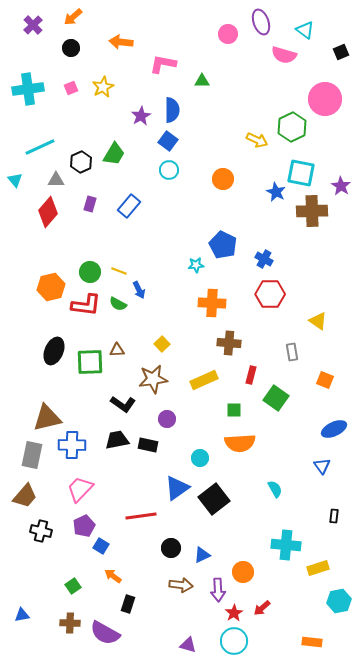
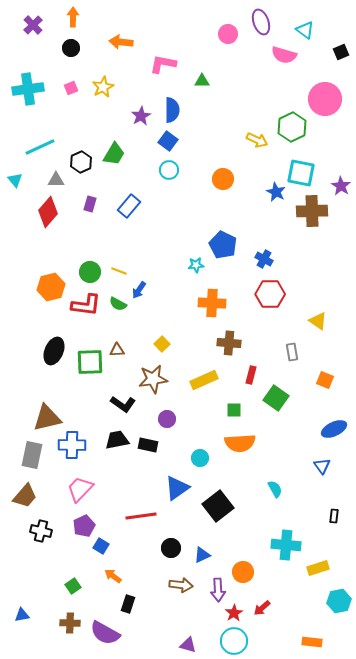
orange arrow at (73, 17): rotated 132 degrees clockwise
blue arrow at (139, 290): rotated 60 degrees clockwise
black square at (214, 499): moved 4 px right, 7 px down
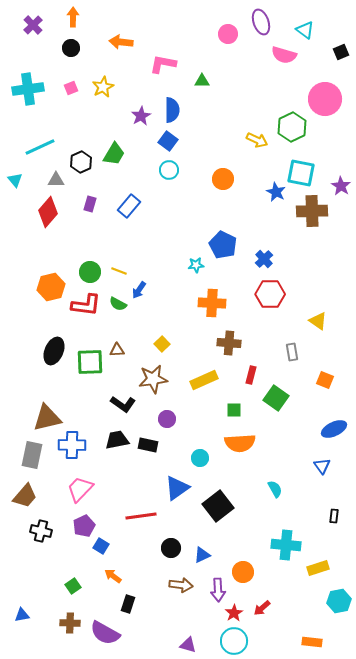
blue cross at (264, 259): rotated 18 degrees clockwise
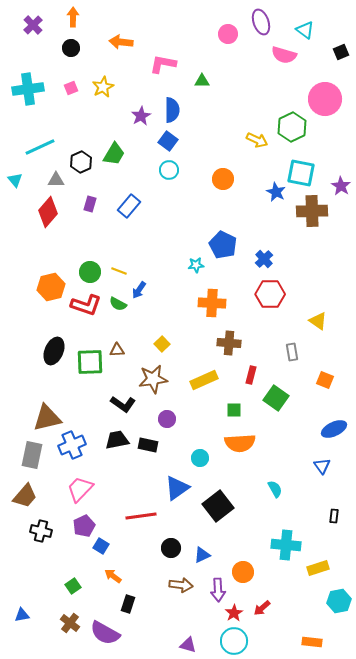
red L-shape at (86, 305): rotated 12 degrees clockwise
blue cross at (72, 445): rotated 24 degrees counterclockwise
brown cross at (70, 623): rotated 36 degrees clockwise
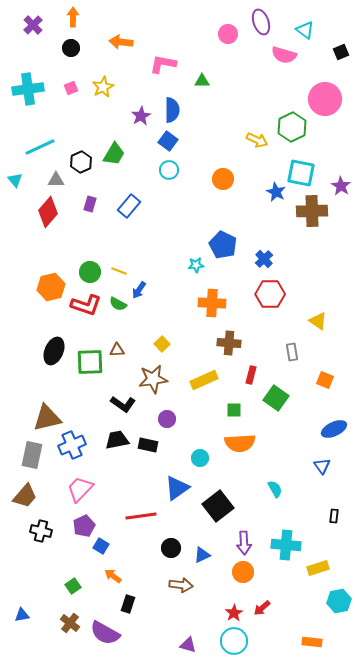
purple arrow at (218, 590): moved 26 px right, 47 px up
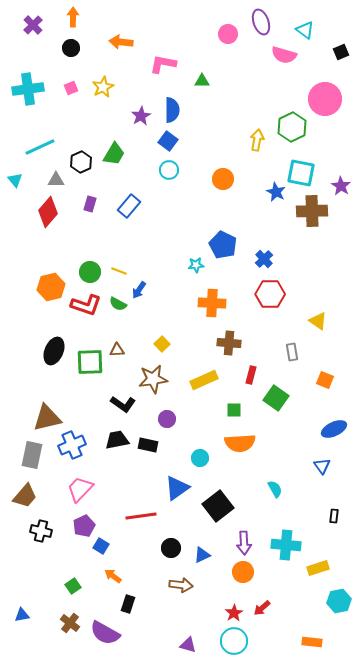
yellow arrow at (257, 140): rotated 105 degrees counterclockwise
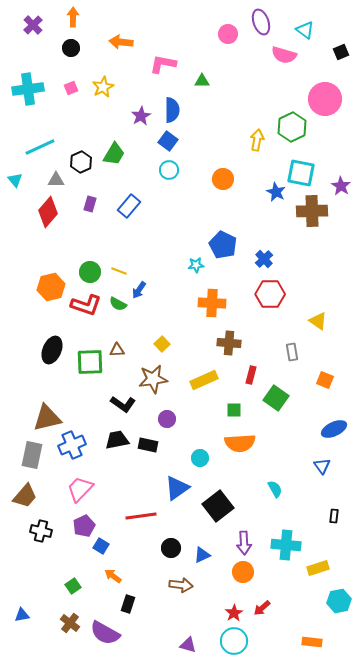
black ellipse at (54, 351): moved 2 px left, 1 px up
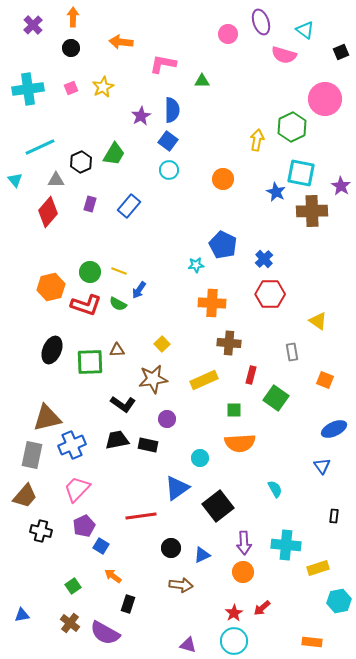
pink trapezoid at (80, 489): moved 3 px left
